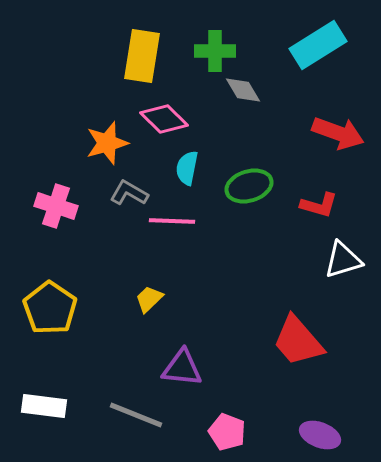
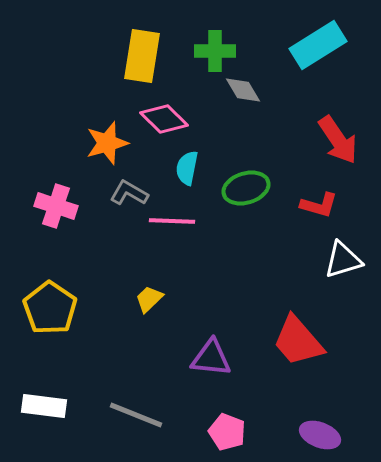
red arrow: moved 7 px down; rotated 36 degrees clockwise
green ellipse: moved 3 px left, 2 px down
purple triangle: moved 29 px right, 10 px up
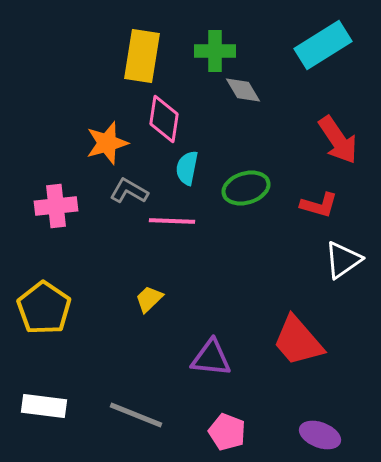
cyan rectangle: moved 5 px right
pink diamond: rotated 54 degrees clockwise
gray L-shape: moved 2 px up
pink cross: rotated 24 degrees counterclockwise
white triangle: rotated 18 degrees counterclockwise
yellow pentagon: moved 6 px left
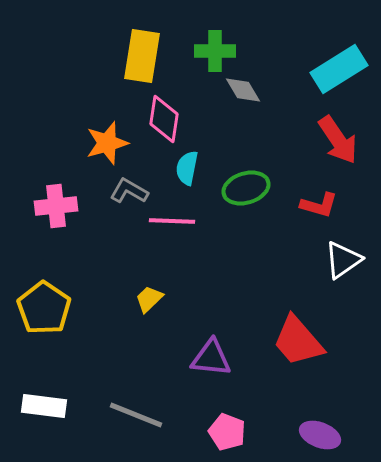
cyan rectangle: moved 16 px right, 24 px down
